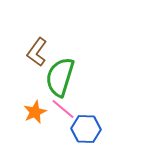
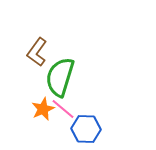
orange star: moved 8 px right, 3 px up
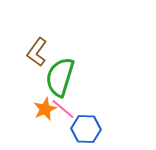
orange star: moved 2 px right
